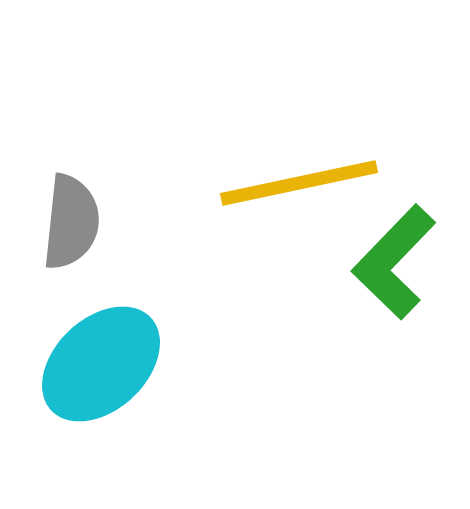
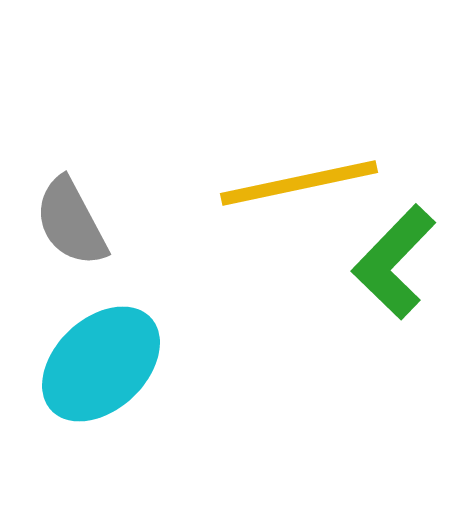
gray semicircle: rotated 146 degrees clockwise
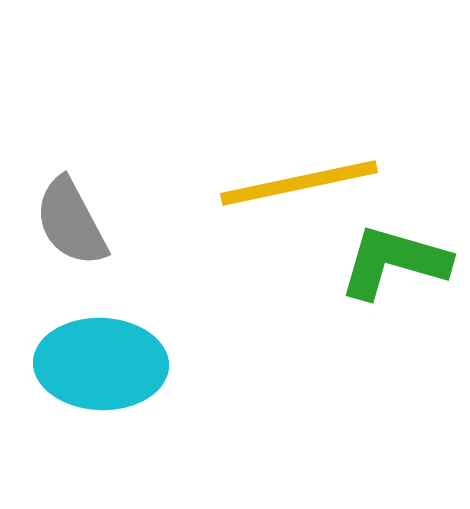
green L-shape: rotated 62 degrees clockwise
cyan ellipse: rotated 45 degrees clockwise
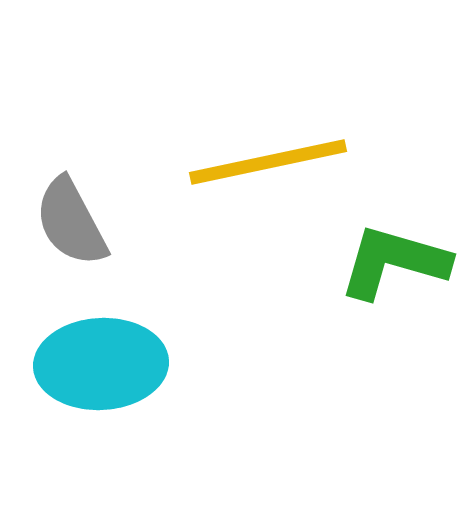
yellow line: moved 31 px left, 21 px up
cyan ellipse: rotated 5 degrees counterclockwise
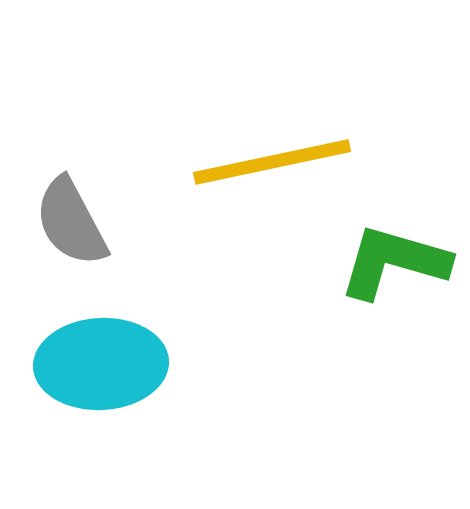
yellow line: moved 4 px right
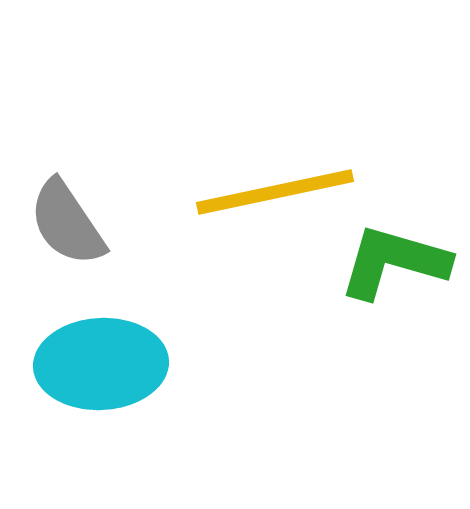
yellow line: moved 3 px right, 30 px down
gray semicircle: moved 4 px left, 1 px down; rotated 6 degrees counterclockwise
